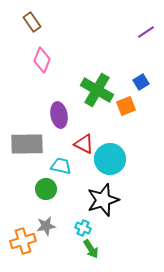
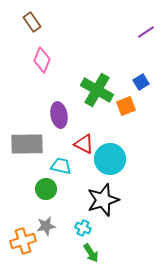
green arrow: moved 4 px down
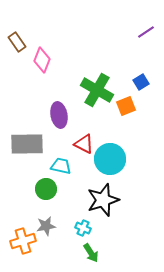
brown rectangle: moved 15 px left, 20 px down
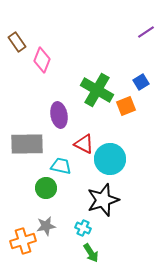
green circle: moved 1 px up
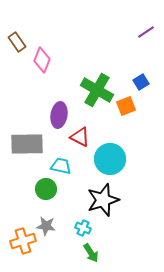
purple ellipse: rotated 20 degrees clockwise
red triangle: moved 4 px left, 7 px up
green circle: moved 1 px down
gray star: rotated 18 degrees clockwise
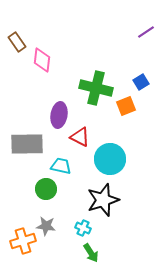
pink diamond: rotated 15 degrees counterclockwise
green cross: moved 1 px left, 2 px up; rotated 16 degrees counterclockwise
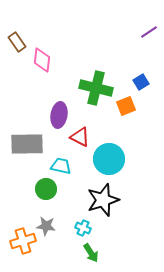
purple line: moved 3 px right
cyan circle: moved 1 px left
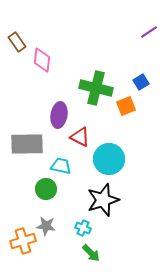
green arrow: rotated 12 degrees counterclockwise
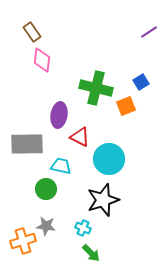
brown rectangle: moved 15 px right, 10 px up
